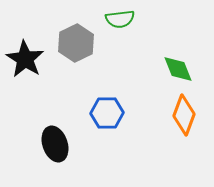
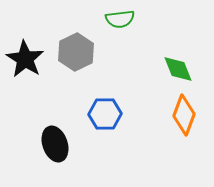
gray hexagon: moved 9 px down
blue hexagon: moved 2 px left, 1 px down
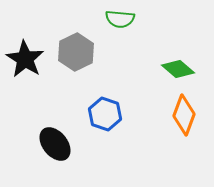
green semicircle: rotated 12 degrees clockwise
green diamond: rotated 28 degrees counterclockwise
blue hexagon: rotated 20 degrees clockwise
black ellipse: rotated 20 degrees counterclockwise
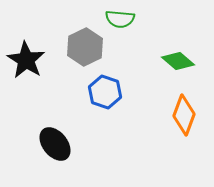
gray hexagon: moved 9 px right, 5 px up
black star: moved 1 px right, 1 px down
green diamond: moved 8 px up
blue hexagon: moved 22 px up
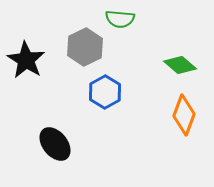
green diamond: moved 2 px right, 4 px down
blue hexagon: rotated 12 degrees clockwise
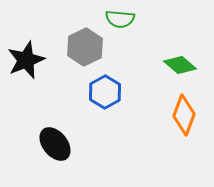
black star: rotated 18 degrees clockwise
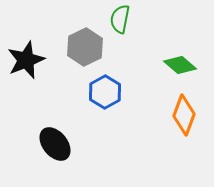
green semicircle: rotated 96 degrees clockwise
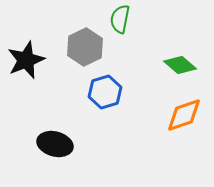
blue hexagon: rotated 12 degrees clockwise
orange diamond: rotated 51 degrees clockwise
black ellipse: rotated 36 degrees counterclockwise
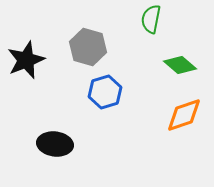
green semicircle: moved 31 px right
gray hexagon: moved 3 px right; rotated 18 degrees counterclockwise
black ellipse: rotated 8 degrees counterclockwise
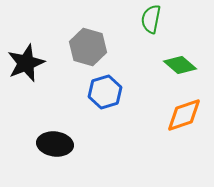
black star: moved 3 px down
